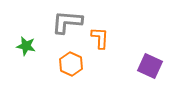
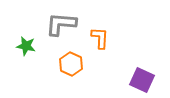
gray L-shape: moved 6 px left, 2 px down
purple square: moved 8 px left, 14 px down
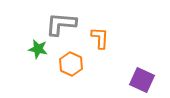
green star: moved 12 px right, 3 px down
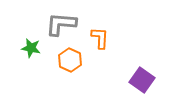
green star: moved 7 px left, 1 px up
orange hexagon: moved 1 px left, 4 px up
purple square: rotated 10 degrees clockwise
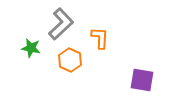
gray L-shape: rotated 132 degrees clockwise
purple square: rotated 25 degrees counterclockwise
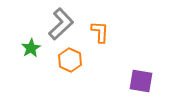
orange L-shape: moved 6 px up
green star: rotated 30 degrees clockwise
purple square: moved 1 px left, 1 px down
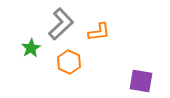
orange L-shape: moved 1 px left; rotated 80 degrees clockwise
orange hexagon: moved 1 px left, 2 px down
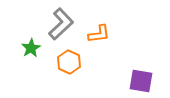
orange L-shape: moved 2 px down
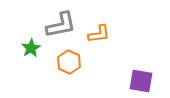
gray L-shape: moved 1 px down; rotated 32 degrees clockwise
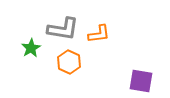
gray L-shape: moved 2 px right, 4 px down; rotated 20 degrees clockwise
